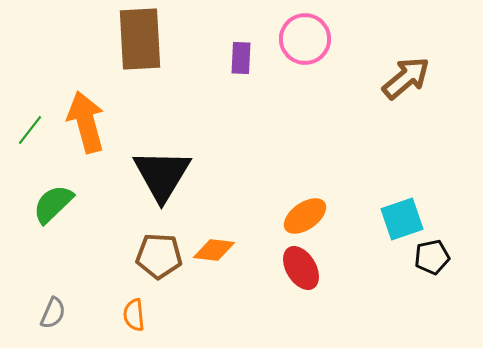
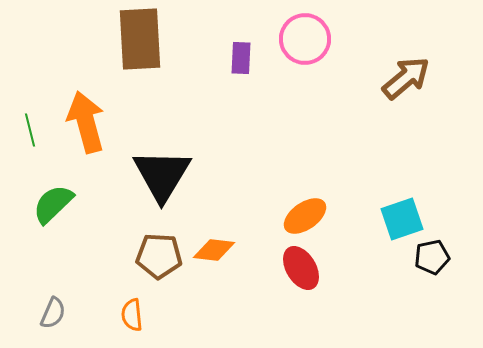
green line: rotated 52 degrees counterclockwise
orange semicircle: moved 2 px left
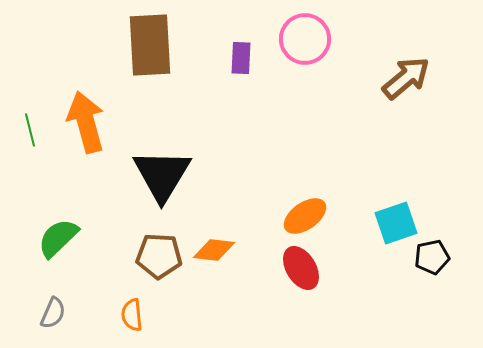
brown rectangle: moved 10 px right, 6 px down
green semicircle: moved 5 px right, 34 px down
cyan square: moved 6 px left, 4 px down
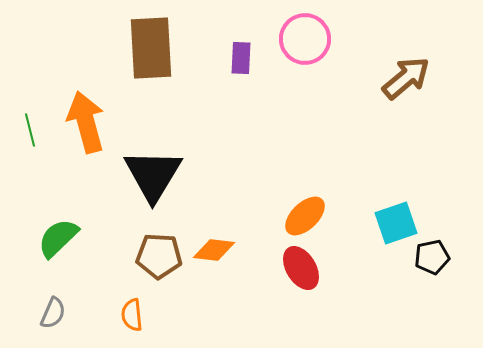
brown rectangle: moved 1 px right, 3 px down
black triangle: moved 9 px left
orange ellipse: rotated 9 degrees counterclockwise
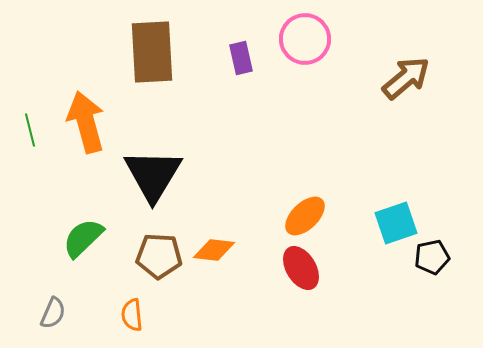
brown rectangle: moved 1 px right, 4 px down
purple rectangle: rotated 16 degrees counterclockwise
green semicircle: moved 25 px right
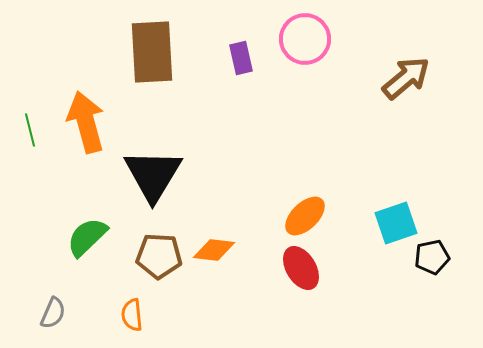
green semicircle: moved 4 px right, 1 px up
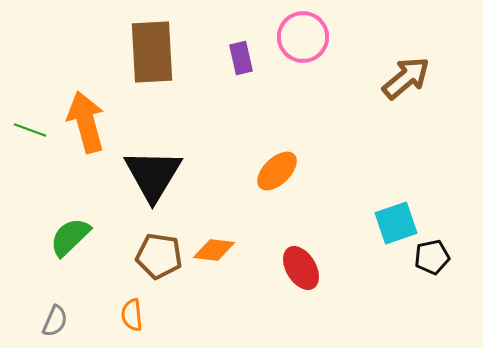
pink circle: moved 2 px left, 2 px up
green line: rotated 56 degrees counterclockwise
orange ellipse: moved 28 px left, 45 px up
green semicircle: moved 17 px left
brown pentagon: rotated 6 degrees clockwise
gray semicircle: moved 2 px right, 8 px down
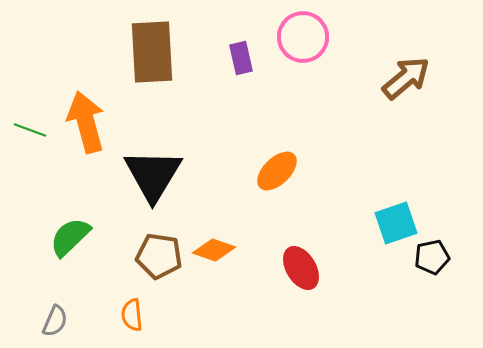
orange diamond: rotated 12 degrees clockwise
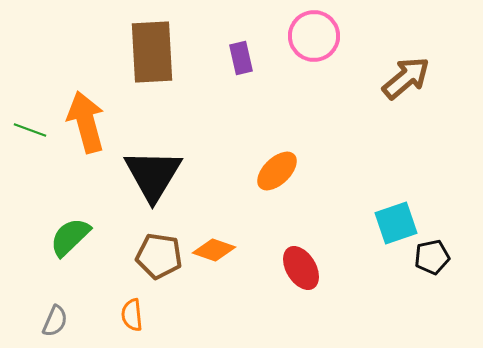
pink circle: moved 11 px right, 1 px up
